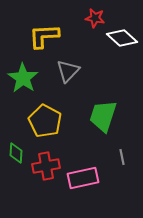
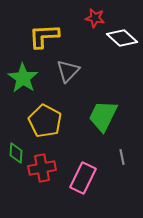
green trapezoid: rotated 8 degrees clockwise
red cross: moved 4 px left, 2 px down
pink rectangle: rotated 52 degrees counterclockwise
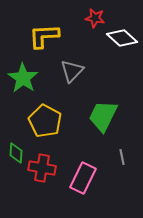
gray triangle: moved 4 px right
red cross: rotated 20 degrees clockwise
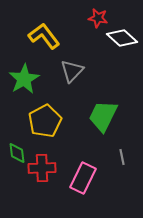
red star: moved 3 px right
yellow L-shape: rotated 56 degrees clockwise
green star: moved 1 px right, 1 px down; rotated 8 degrees clockwise
yellow pentagon: rotated 16 degrees clockwise
green diamond: moved 1 px right; rotated 10 degrees counterclockwise
red cross: rotated 12 degrees counterclockwise
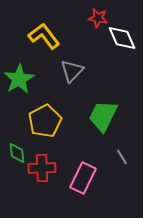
white diamond: rotated 24 degrees clockwise
green star: moved 5 px left
gray line: rotated 21 degrees counterclockwise
